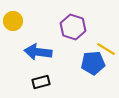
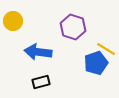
blue pentagon: moved 3 px right; rotated 15 degrees counterclockwise
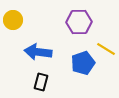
yellow circle: moved 1 px up
purple hexagon: moved 6 px right, 5 px up; rotated 20 degrees counterclockwise
blue pentagon: moved 13 px left
black rectangle: rotated 60 degrees counterclockwise
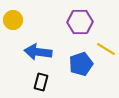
purple hexagon: moved 1 px right
blue pentagon: moved 2 px left, 1 px down
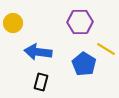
yellow circle: moved 3 px down
blue pentagon: moved 3 px right; rotated 20 degrees counterclockwise
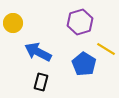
purple hexagon: rotated 15 degrees counterclockwise
blue arrow: rotated 20 degrees clockwise
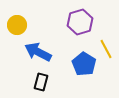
yellow circle: moved 4 px right, 2 px down
yellow line: rotated 30 degrees clockwise
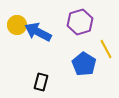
blue arrow: moved 20 px up
